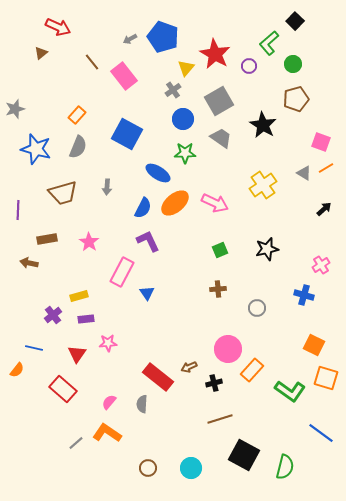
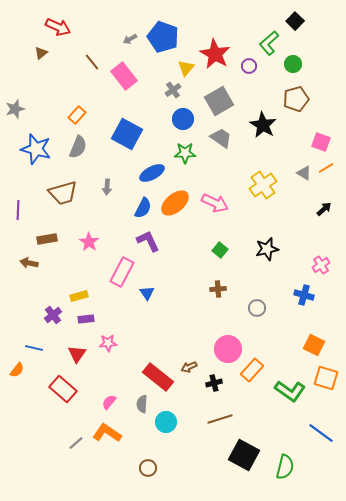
blue ellipse at (158, 173): moved 6 px left; rotated 60 degrees counterclockwise
green square at (220, 250): rotated 28 degrees counterclockwise
cyan circle at (191, 468): moved 25 px left, 46 px up
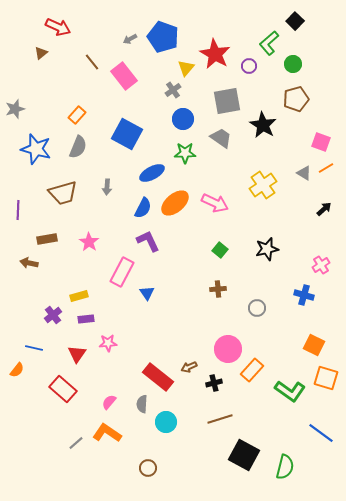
gray square at (219, 101): moved 8 px right; rotated 20 degrees clockwise
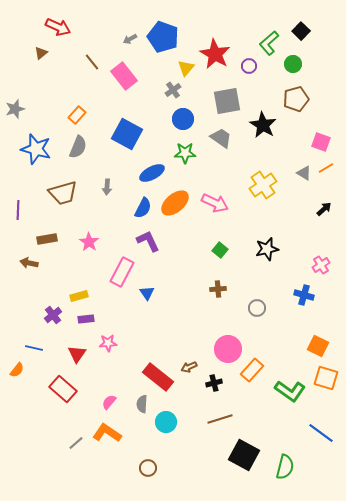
black square at (295, 21): moved 6 px right, 10 px down
orange square at (314, 345): moved 4 px right, 1 px down
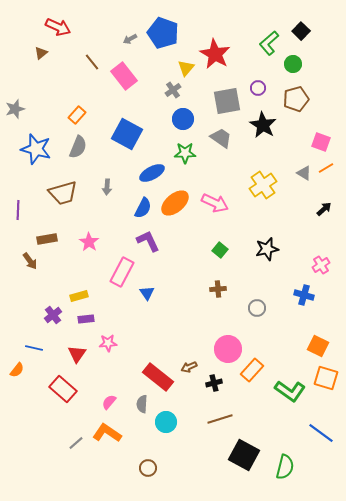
blue pentagon at (163, 37): moved 4 px up
purple circle at (249, 66): moved 9 px right, 22 px down
brown arrow at (29, 263): moved 1 px right, 2 px up; rotated 138 degrees counterclockwise
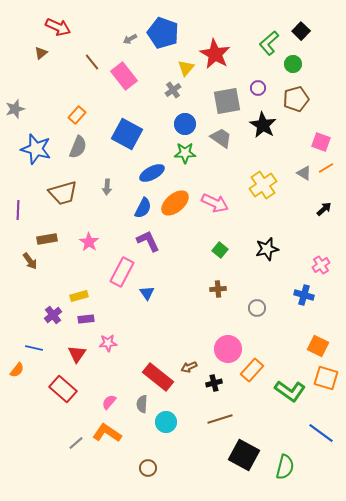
blue circle at (183, 119): moved 2 px right, 5 px down
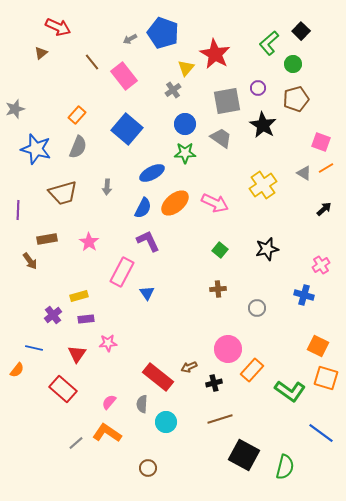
blue square at (127, 134): moved 5 px up; rotated 12 degrees clockwise
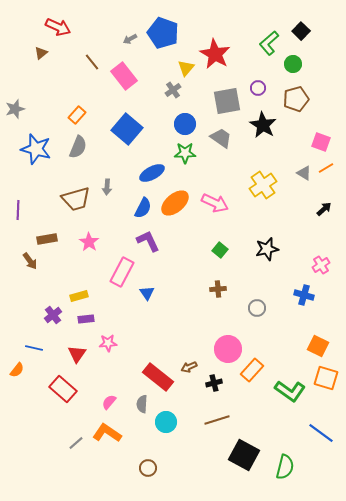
brown trapezoid at (63, 193): moved 13 px right, 6 px down
brown line at (220, 419): moved 3 px left, 1 px down
